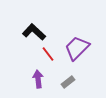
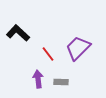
black L-shape: moved 16 px left, 1 px down
purple trapezoid: moved 1 px right
gray rectangle: moved 7 px left; rotated 40 degrees clockwise
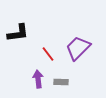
black L-shape: rotated 130 degrees clockwise
